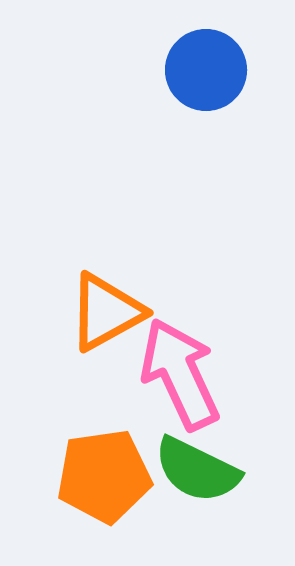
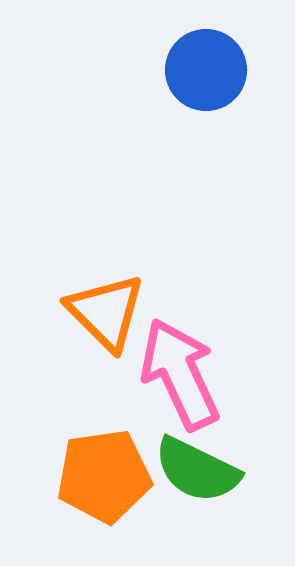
orange triangle: rotated 46 degrees counterclockwise
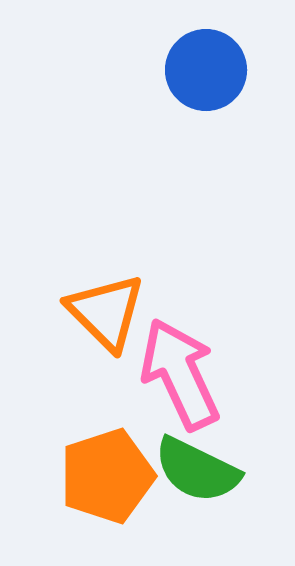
orange pentagon: moved 3 px right; rotated 10 degrees counterclockwise
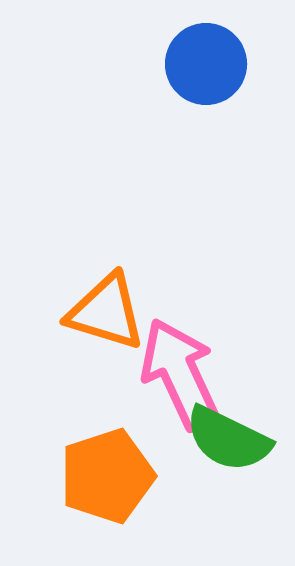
blue circle: moved 6 px up
orange triangle: rotated 28 degrees counterclockwise
green semicircle: moved 31 px right, 31 px up
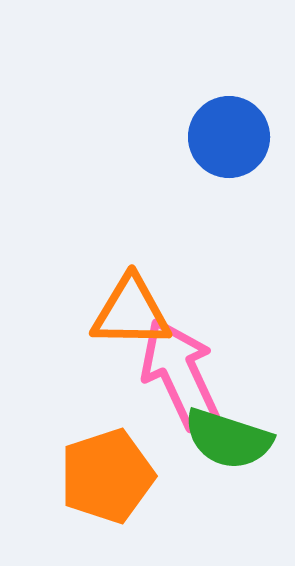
blue circle: moved 23 px right, 73 px down
orange triangle: moved 25 px right; rotated 16 degrees counterclockwise
green semicircle: rotated 8 degrees counterclockwise
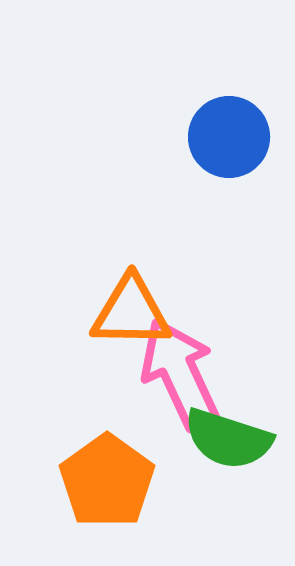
orange pentagon: moved 5 px down; rotated 18 degrees counterclockwise
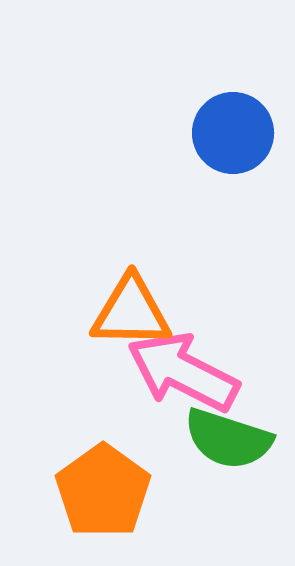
blue circle: moved 4 px right, 4 px up
pink arrow: moved 3 px right, 2 px up; rotated 38 degrees counterclockwise
orange pentagon: moved 4 px left, 10 px down
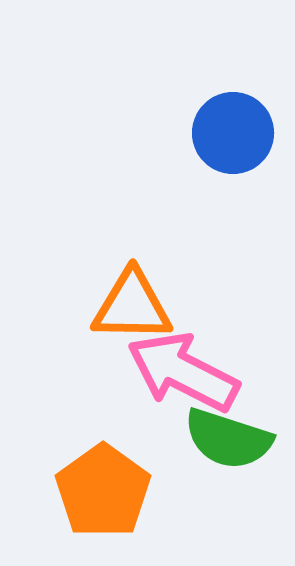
orange triangle: moved 1 px right, 6 px up
